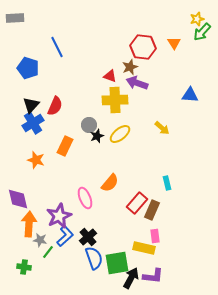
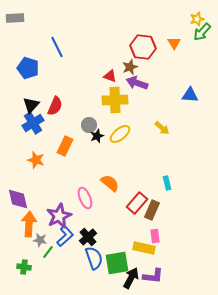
orange semicircle: rotated 90 degrees counterclockwise
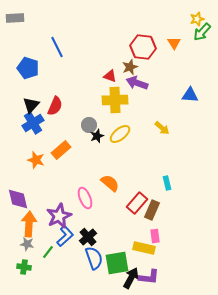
orange rectangle: moved 4 px left, 4 px down; rotated 24 degrees clockwise
gray star: moved 13 px left, 4 px down
purple L-shape: moved 4 px left, 1 px down
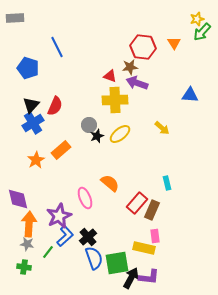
brown star: rotated 14 degrees clockwise
orange star: rotated 24 degrees clockwise
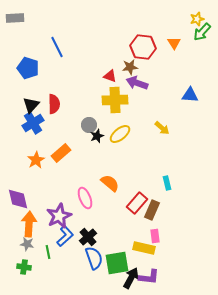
red semicircle: moved 1 px left, 2 px up; rotated 24 degrees counterclockwise
orange rectangle: moved 3 px down
green line: rotated 48 degrees counterclockwise
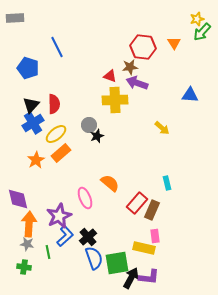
yellow ellipse: moved 64 px left
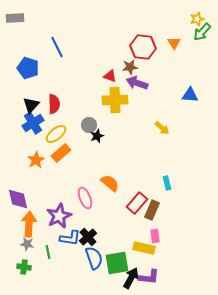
blue L-shape: moved 5 px right, 2 px down; rotated 50 degrees clockwise
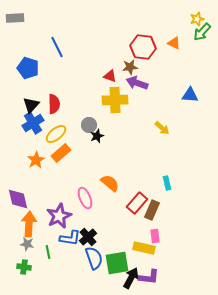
orange triangle: rotated 32 degrees counterclockwise
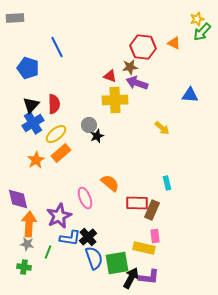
red rectangle: rotated 50 degrees clockwise
green line: rotated 32 degrees clockwise
